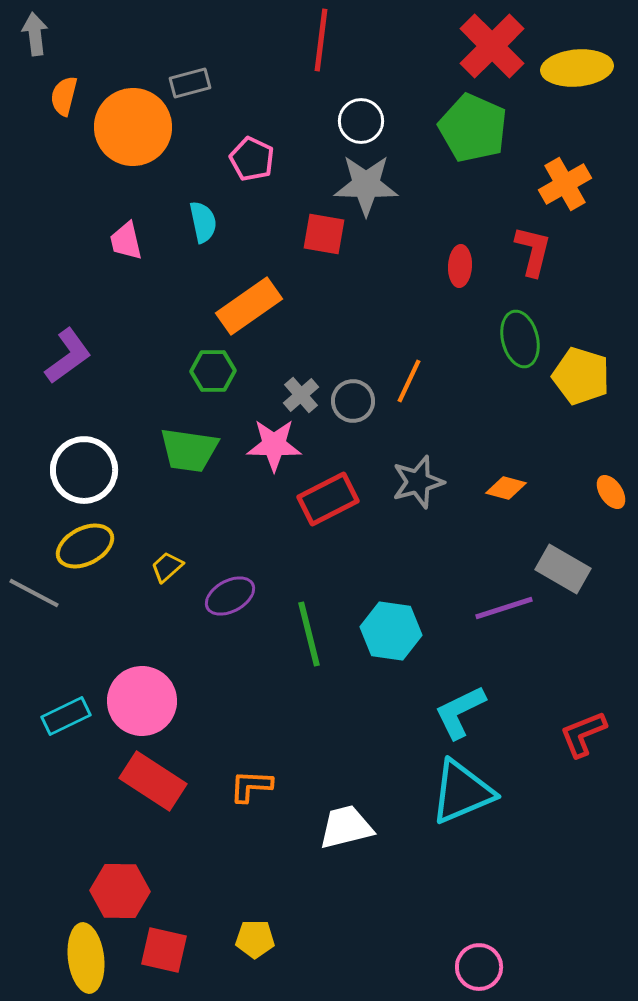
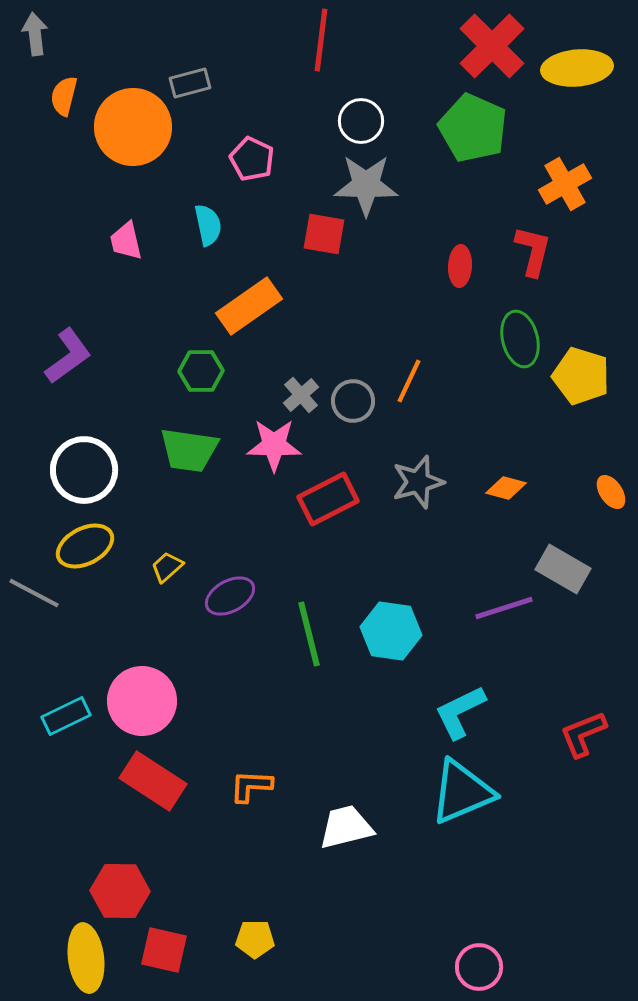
cyan semicircle at (203, 222): moved 5 px right, 3 px down
green hexagon at (213, 371): moved 12 px left
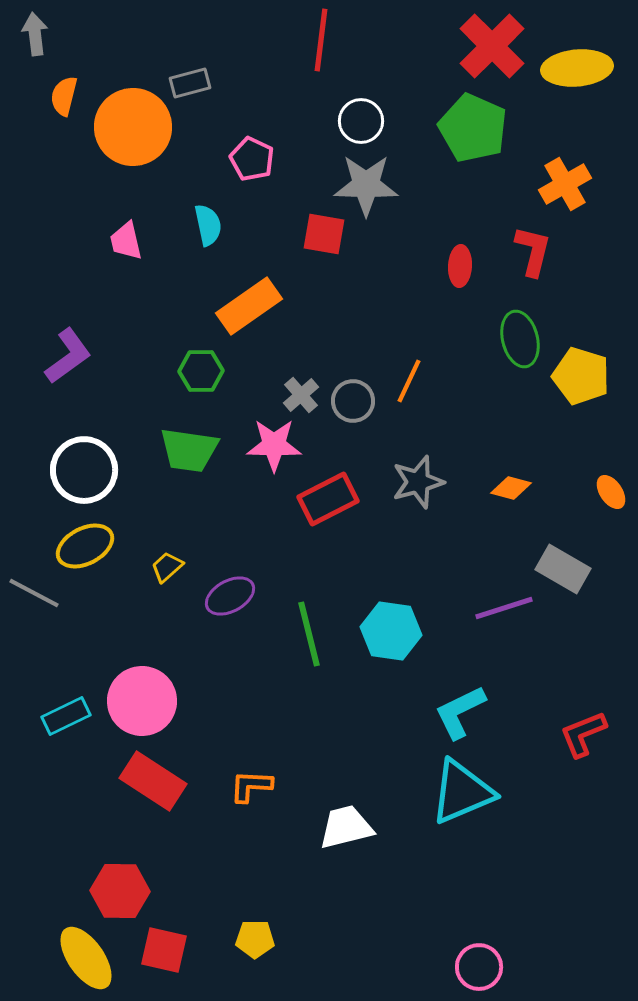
orange diamond at (506, 488): moved 5 px right
yellow ellipse at (86, 958): rotated 28 degrees counterclockwise
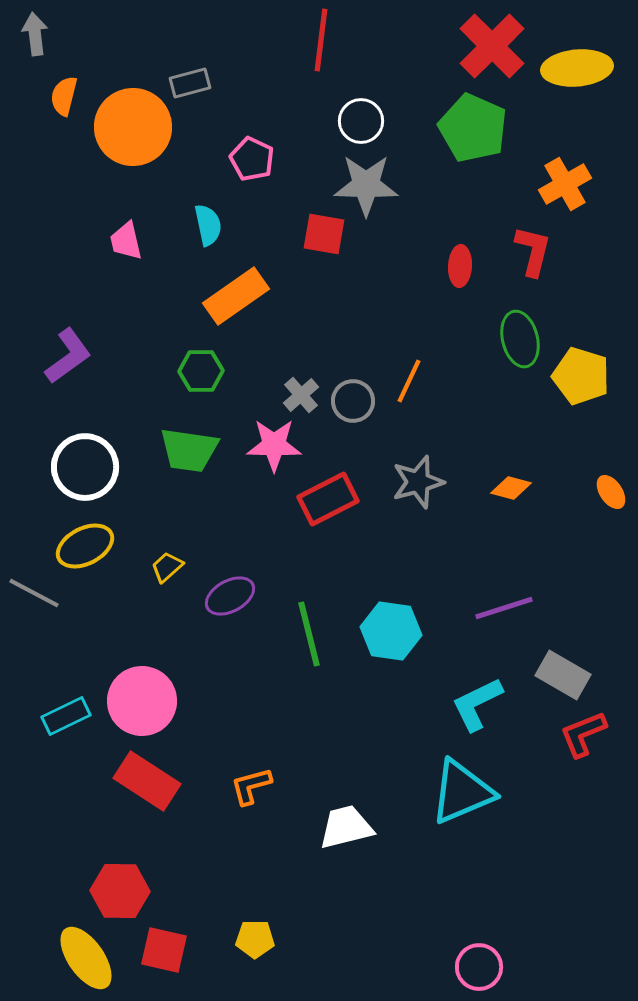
orange rectangle at (249, 306): moved 13 px left, 10 px up
white circle at (84, 470): moved 1 px right, 3 px up
gray rectangle at (563, 569): moved 106 px down
cyan L-shape at (460, 712): moved 17 px right, 8 px up
red rectangle at (153, 781): moved 6 px left
orange L-shape at (251, 786): rotated 18 degrees counterclockwise
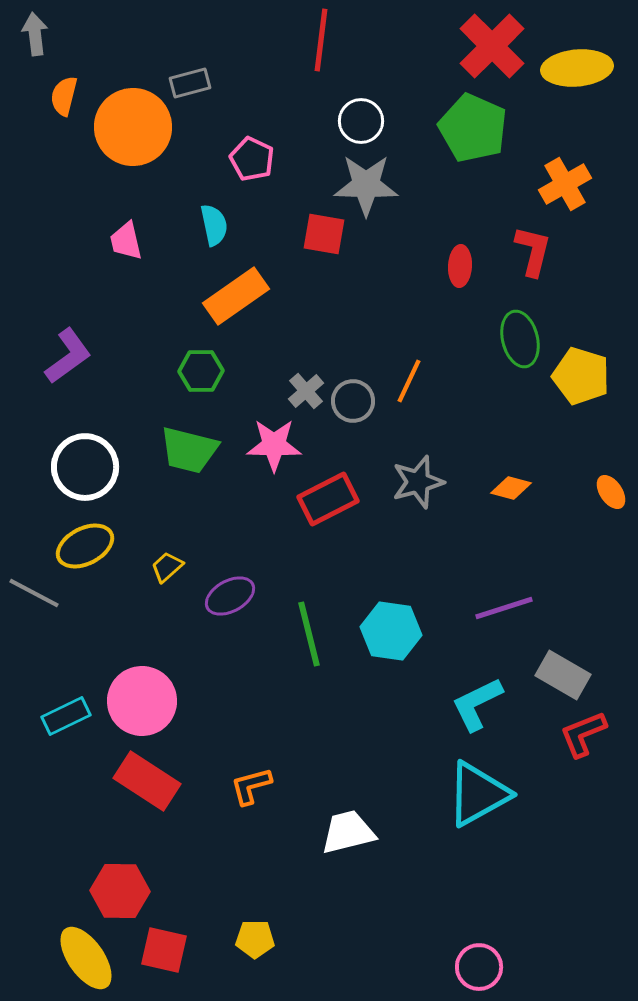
cyan semicircle at (208, 225): moved 6 px right
gray cross at (301, 395): moved 5 px right, 4 px up
green trapezoid at (189, 450): rotated 6 degrees clockwise
cyan triangle at (462, 792): moved 16 px right, 2 px down; rotated 6 degrees counterclockwise
white trapezoid at (346, 827): moved 2 px right, 5 px down
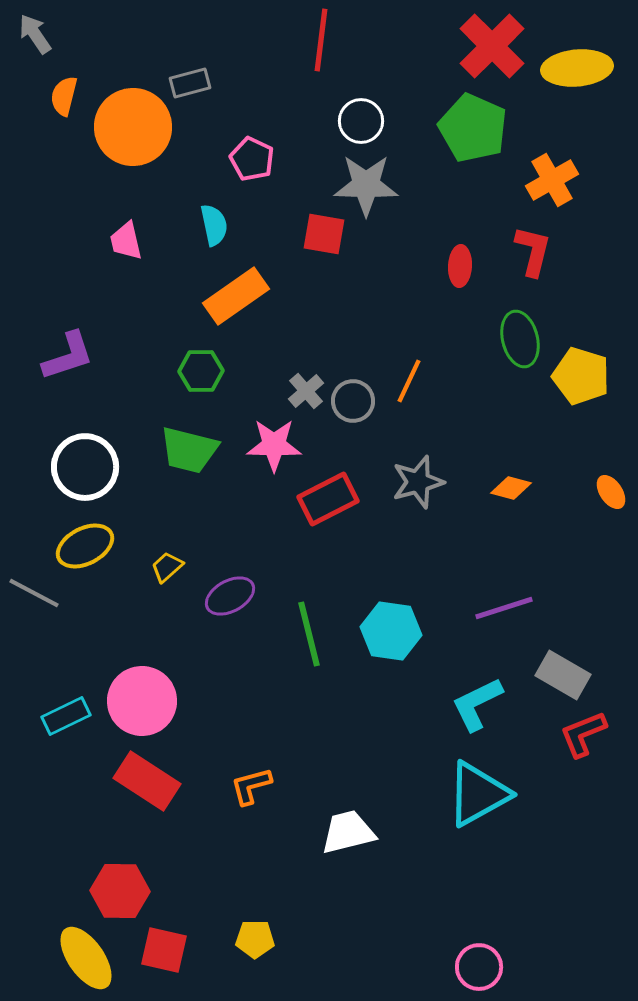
gray arrow at (35, 34): rotated 27 degrees counterclockwise
orange cross at (565, 184): moved 13 px left, 4 px up
purple L-shape at (68, 356): rotated 18 degrees clockwise
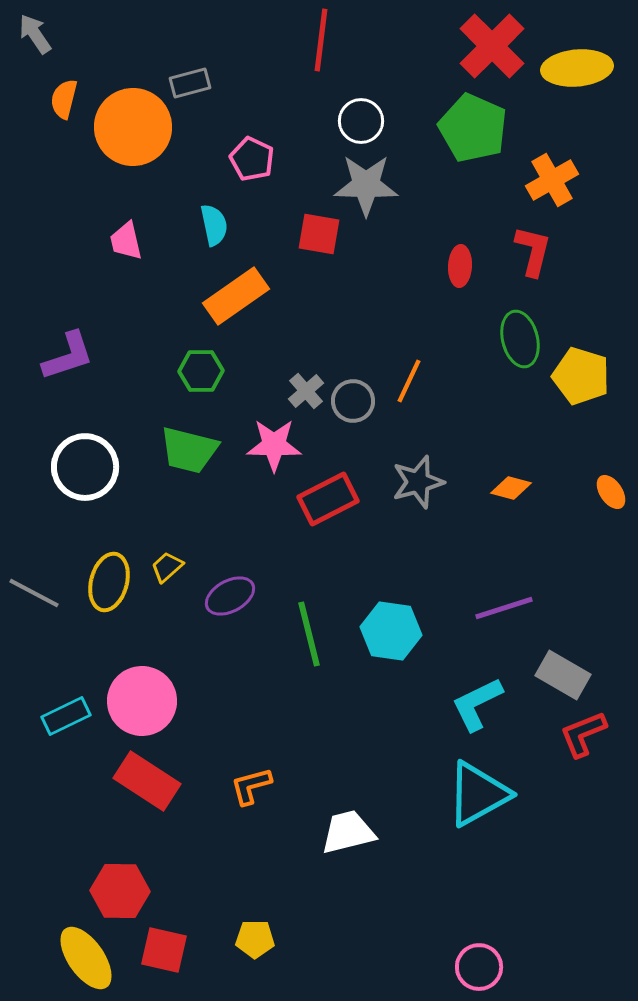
orange semicircle at (64, 96): moved 3 px down
red square at (324, 234): moved 5 px left
yellow ellipse at (85, 546): moved 24 px right, 36 px down; rotated 48 degrees counterclockwise
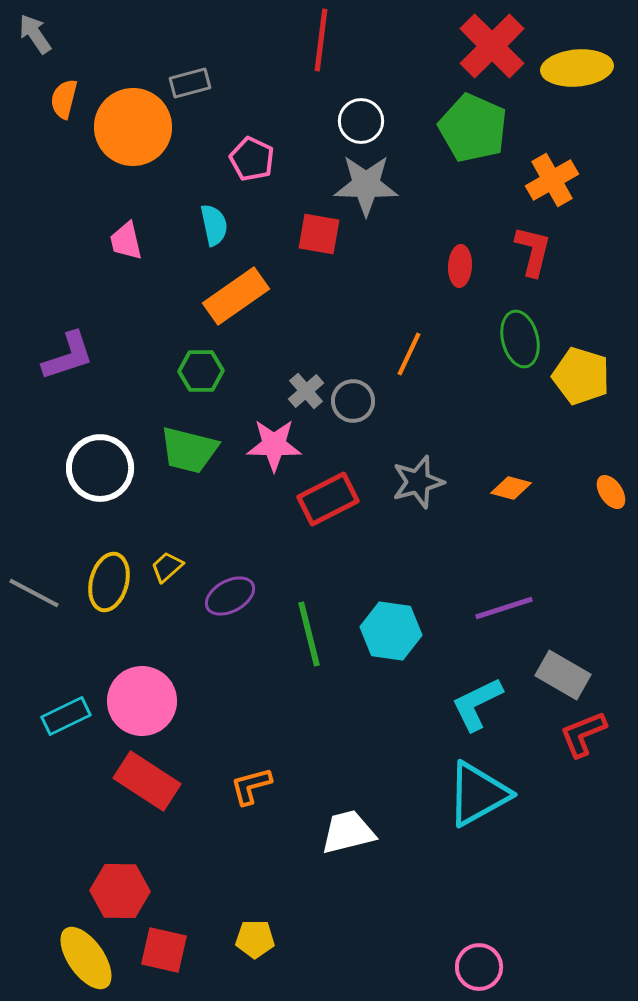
orange line at (409, 381): moved 27 px up
white circle at (85, 467): moved 15 px right, 1 px down
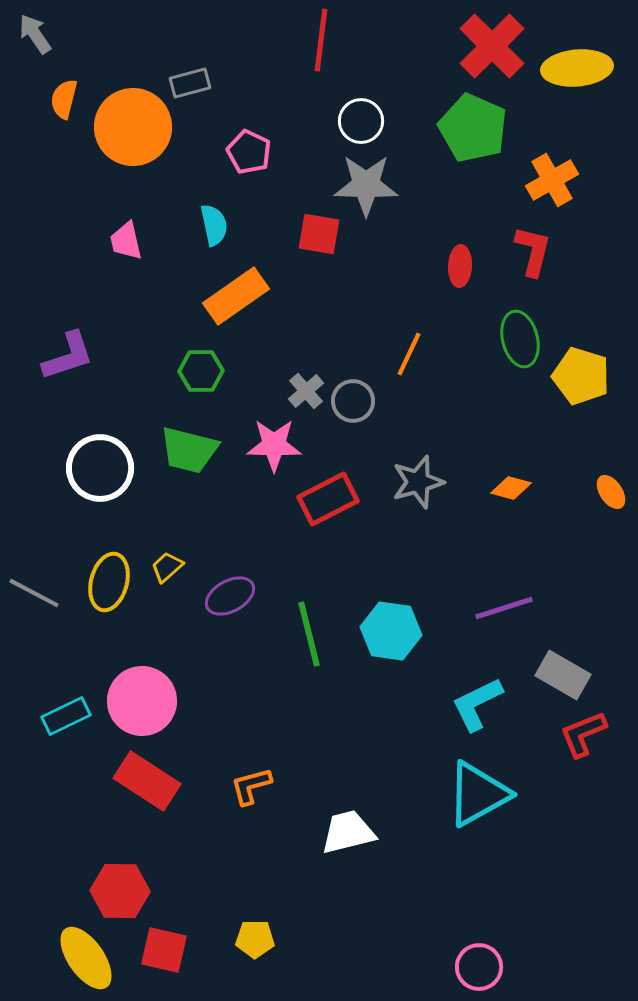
pink pentagon at (252, 159): moved 3 px left, 7 px up
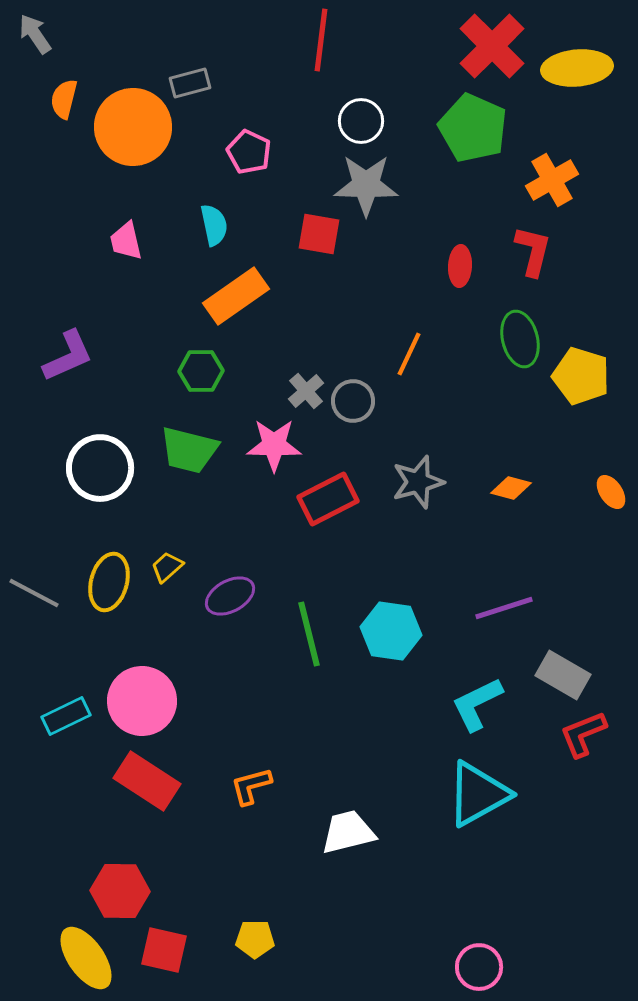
purple L-shape at (68, 356): rotated 6 degrees counterclockwise
